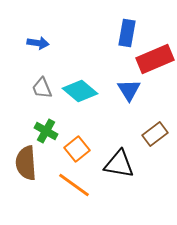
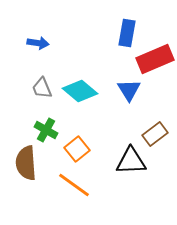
green cross: moved 1 px up
black triangle: moved 12 px right, 3 px up; rotated 12 degrees counterclockwise
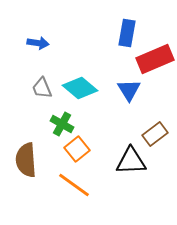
cyan diamond: moved 3 px up
green cross: moved 16 px right, 6 px up
brown semicircle: moved 3 px up
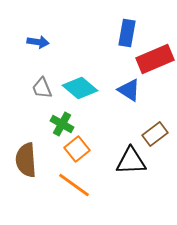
blue arrow: moved 1 px up
blue triangle: rotated 25 degrees counterclockwise
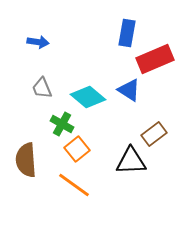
cyan diamond: moved 8 px right, 9 px down
brown rectangle: moved 1 px left
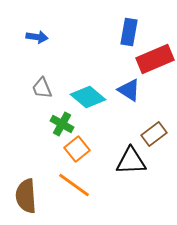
blue rectangle: moved 2 px right, 1 px up
blue arrow: moved 1 px left, 5 px up
brown semicircle: moved 36 px down
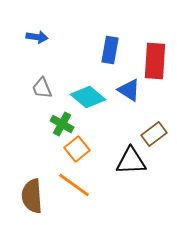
blue rectangle: moved 19 px left, 18 px down
red rectangle: moved 2 px down; rotated 63 degrees counterclockwise
brown semicircle: moved 6 px right
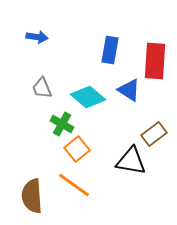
black triangle: rotated 12 degrees clockwise
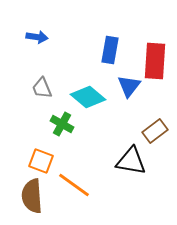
blue triangle: moved 4 px up; rotated 35 degrees clockwise
brown rectangle: moved 1 px right, 3 px up
orange square: moved 36 px left, 12 px down; rotated 30 degrees counterclockwise
